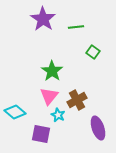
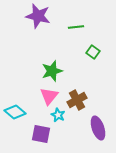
purple star: moved 5 px left, 3 px up; rotated 20 degrees counterclockwise
green star: rotated 20 degrees clockwise
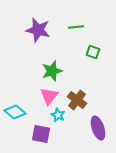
purple star: moved 14 px down
green square: rotated 16 degrees counterclockwise
brown cross: rotated 24 degrees counterclockwise
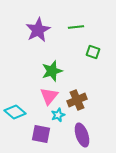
purple star: rotated 30 degrees clockwise
brown cross: rotated 30 degrees clockwise
cyan star: rotated 24 degrees clockwise
purple ellipse: moved 16 px left, 7 px down
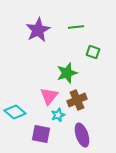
green star: moved 15 px right, 2 px down
